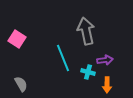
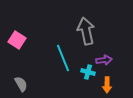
pink square: moved 1 px down
purple arrow: moved 1 px left
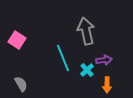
cyan cross: moved 1 px left, 2 px up; rotated 32 degrees clockwise
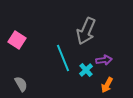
gray arrow: rotated 144 degrees counterclockwise
cyan cross: moved 1 px left
orange arrow: rotated 28 degrees clockwise
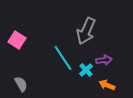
cyan line: rotated 12 degrees counterclockwise
orange arrow: rotated 84 degrees clockwise
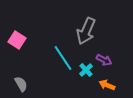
purple arrow: rotated 35 degrees clockwise
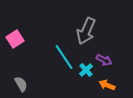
pink square: moved 2 px left, 1 px up; rotated 24 degrees clockwise
cyan line: moved 1 px right, 1 px up
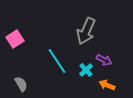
cyan line: moved 7 px left, 4 px down
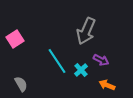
purple arrow: moved 3 px left
cyan cross: moved 5 px left
